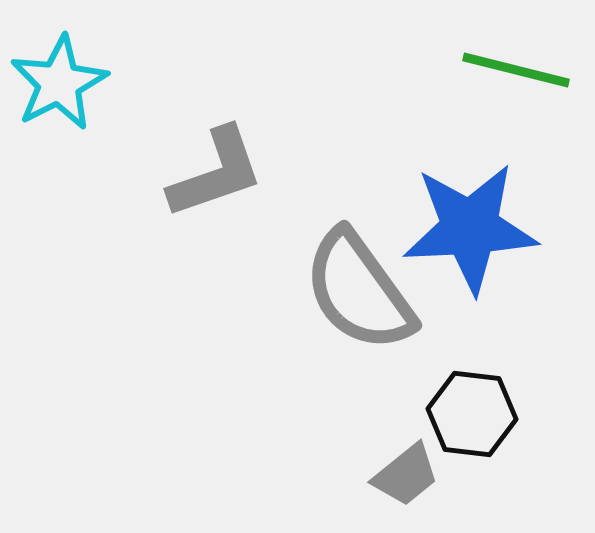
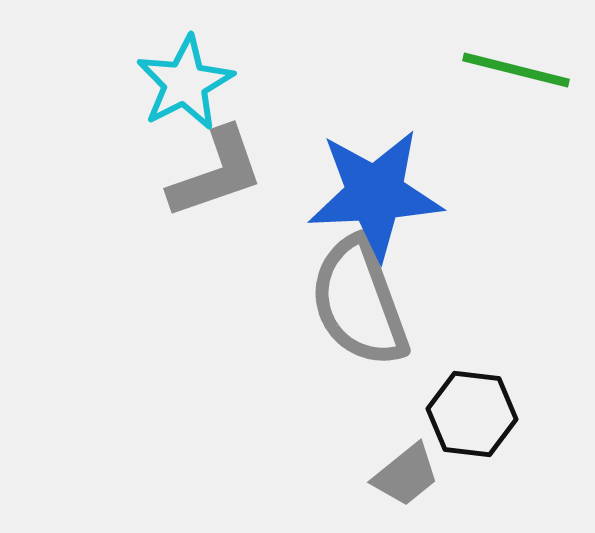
cyan star: moved 126 px right
blue star: moved 95 px left, 34 px up
gray semicircle: moved 11 px down; rotated 16 degrees clockwise
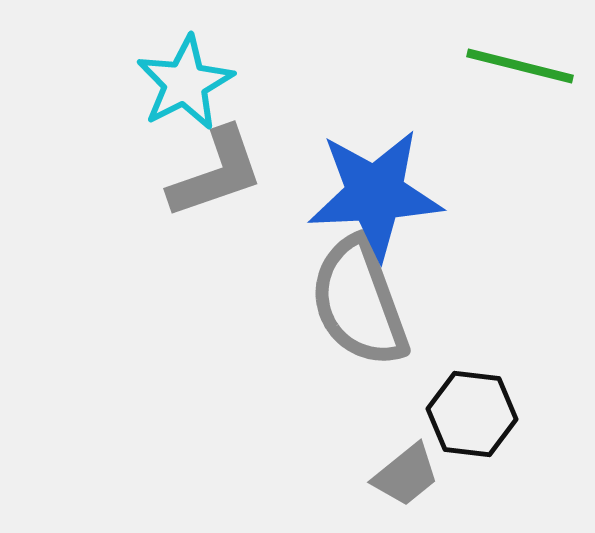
green line: moved 4 px right, 4 px up
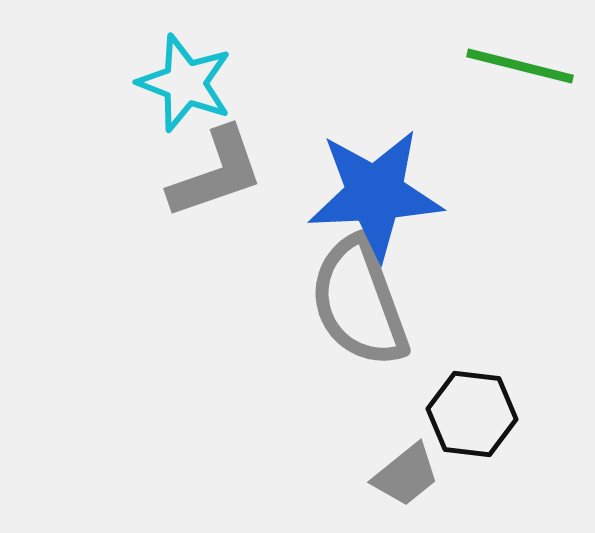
cyan star: rotated 24 degrees counterclockwise
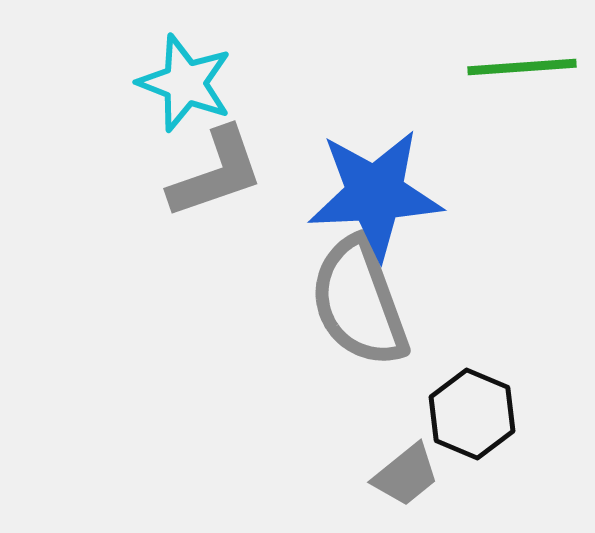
green line: moved 2 px right, 1 px down; rotated 18 degrees counterclockwise
black hexagon: rotated 16 degrees clockwise
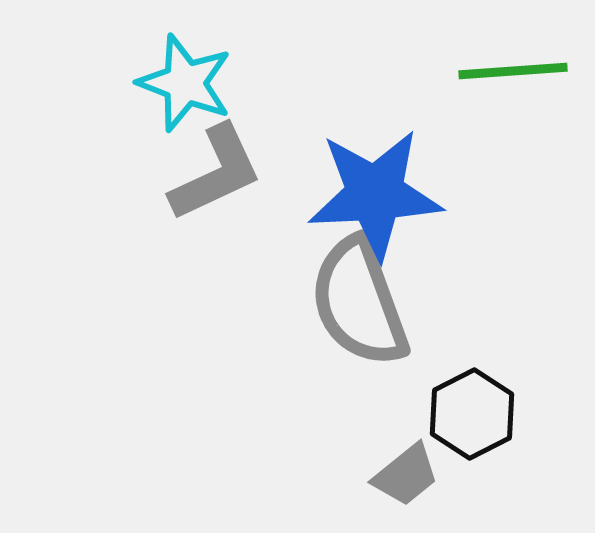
green line: moved 9 px left, 4 px down
gray L-shape: rotated 6 degrees counterclockwise
black hexagon: rotated 10 degrees clockwise
